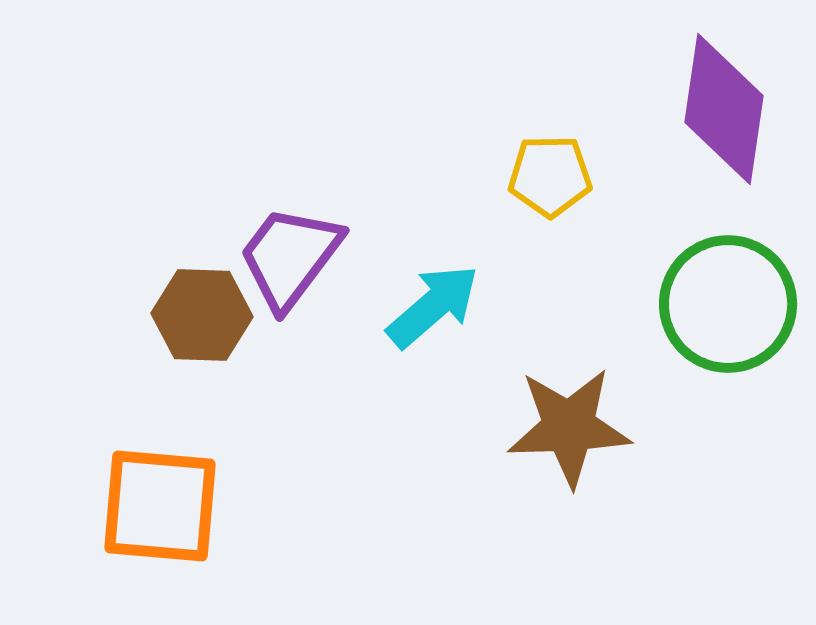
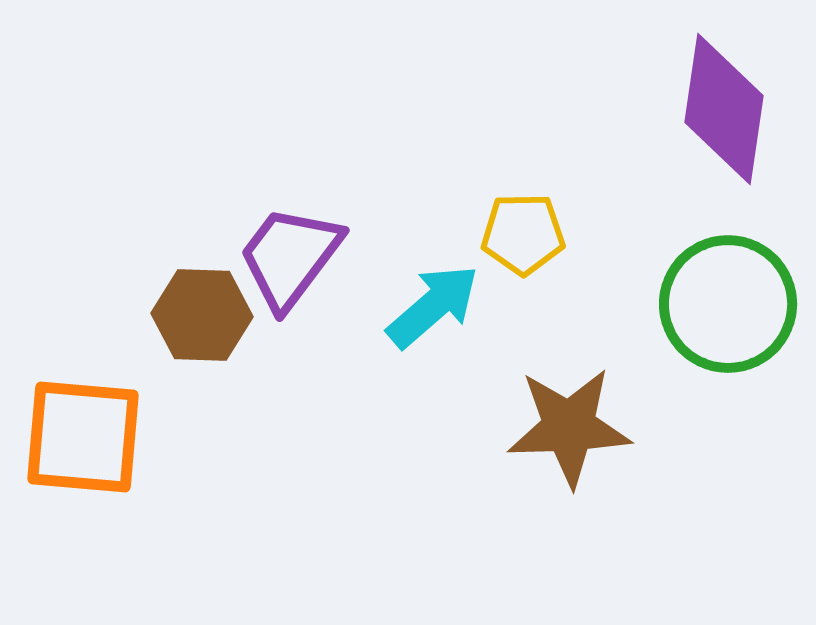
yellow pentagon: moved 27 px left, 58 px down
orange square: moved 77 px left, 69 px up
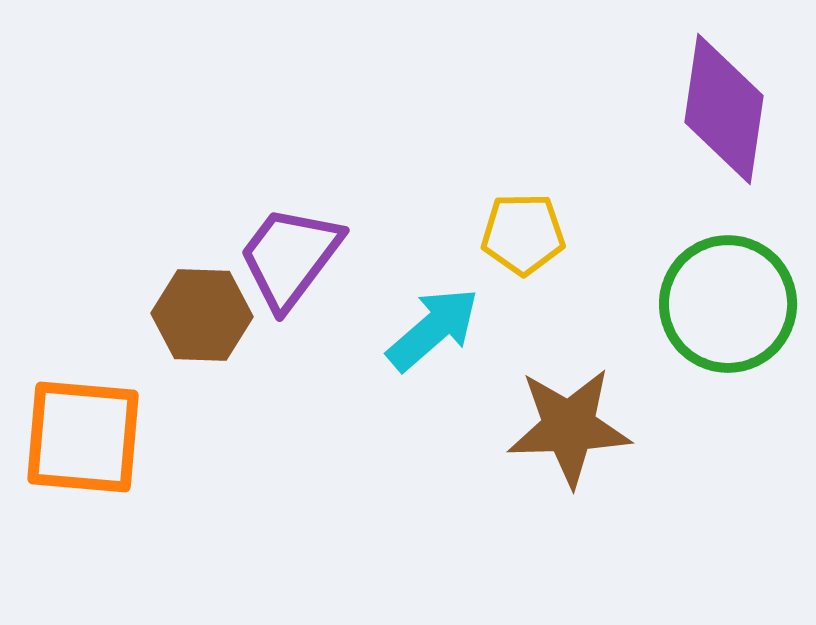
cyan arrow: moved 23 px down
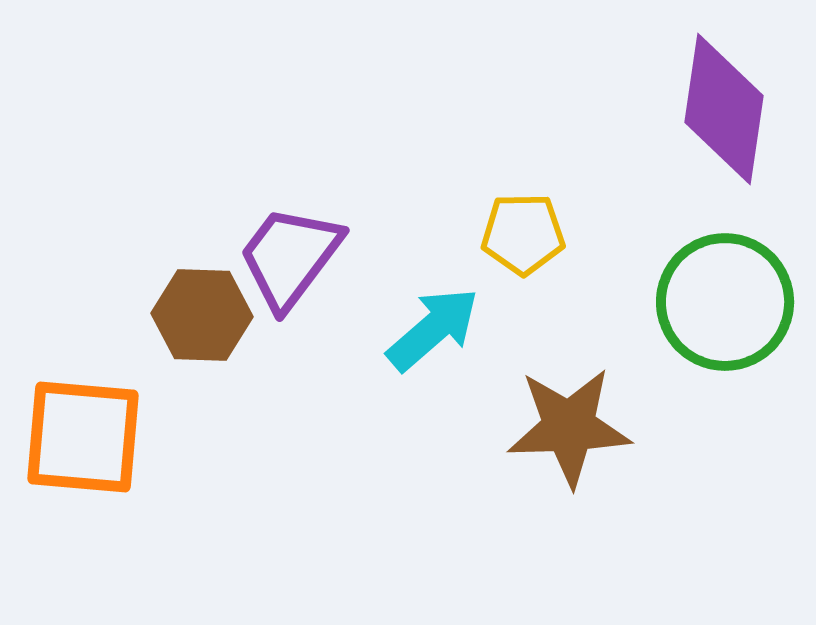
green circle: moved 3 px left, 2 px up
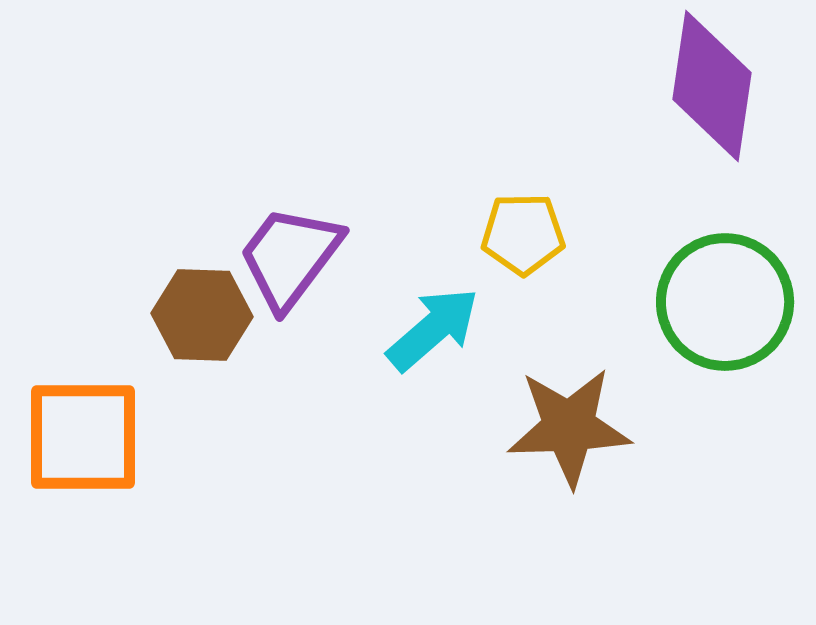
purple diamond: moved 12 px left, 23 px up
orange square: rotated 5 degrees counterclockwise
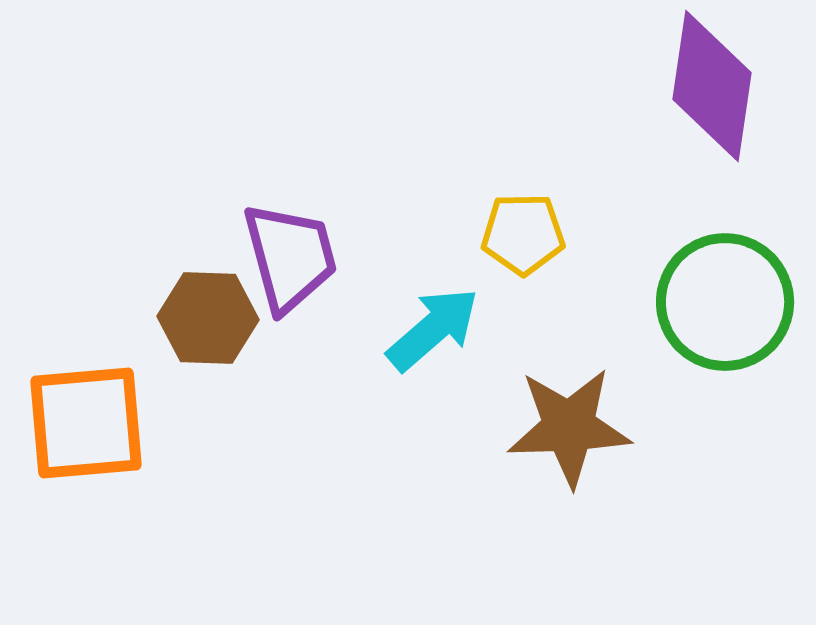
purple trapezoid: rotated 128 degrees clockwise
brown hexagon: moved 6 px right, 3 px down
orange square: moved 3 px right, 14 px up; rotated 5 degrees counterclockwise
